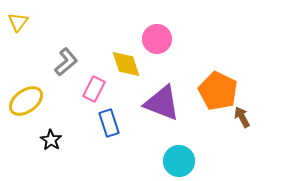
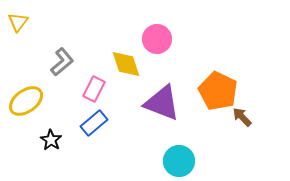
gray L-shape: moved 4 px left
brown arrow: rotated 15 degrees counterclockwise
blue rectangle: moved 15 px left; rotated 68 degrees clockwise
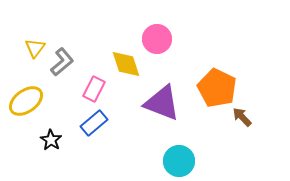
yellow triangle: moved 17 px right, 26 px down
orange pentagon: moved 1 px left, 3 px up
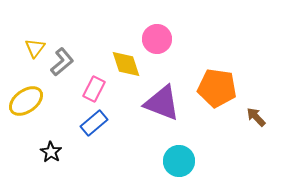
orange pentagon: rotated 18 degrees counterclockwise
brown arrow: moved 14 px right
black star: moved 12 px down
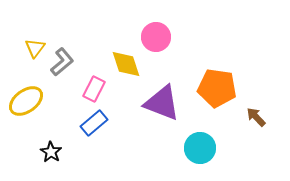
pink circle: moved 1 px left, 2 px up
cyan circle: moved 21 px right, 13 px up
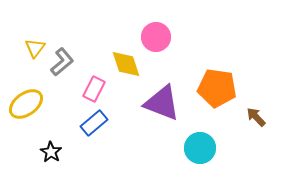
yellow ellipse: moved 3 px down
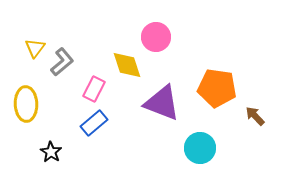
yellow diamond: moved 1 px right, 1 px down
yellow ellipse: rotated 56 degrees counterclockwise
brown arrow: moved 1 px left, 1 px up
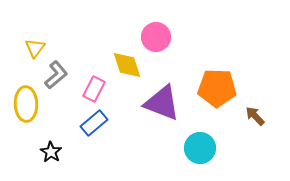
gray L-shape: moved 6 px left, 13 px down
orange pentagon: rotated 6 degrees counterclockwise
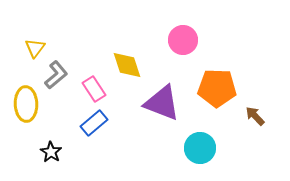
pink circle: moved 27 px right, 3 px down
pink rectangle: rotated 60 degrees counterclockwise
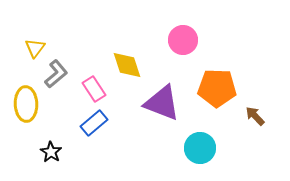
gray L-shape: moved 1 px up
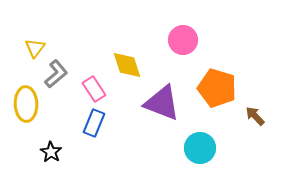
orange pentagon: rotated 15 degrees clockwise
blue rectangle: rotated 28 degrees counterclockwise
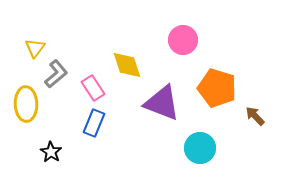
pink rectangle: moved 1 px left, 1 px up
